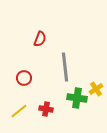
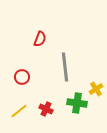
red circle: moved 2 px left, 1 px up
green cross: moved 5 px down
red cross: rotated 16 degrees clockwise
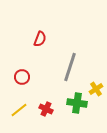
gray line: moved 5 px right; rotated 24 degrees clockwise
yellow line: moved 1 px up
